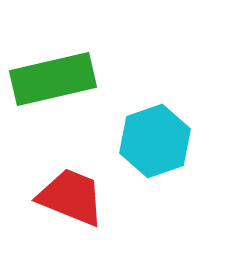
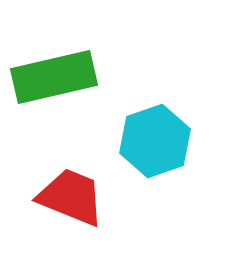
green rectangle: moved 1 px right, 2 px up
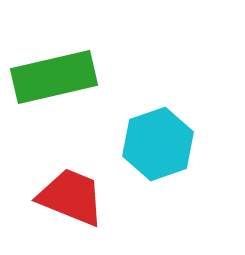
cyan hexagon: moved 3 px right, 3 px down
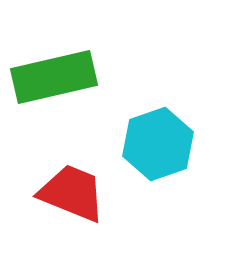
red trapezoid: moved 1 px right, 4 px up
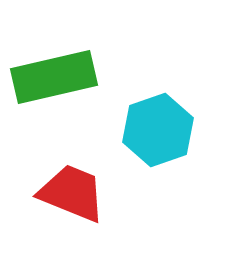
cyan hexagon: moved 14 px up
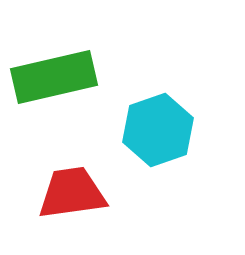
red trapezoid: rotated 30 degrees counterclockwise
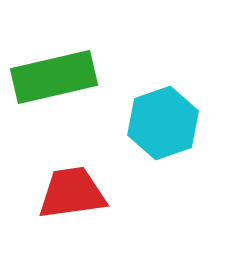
cyan hexagon: moved 5 px right, 7 px up
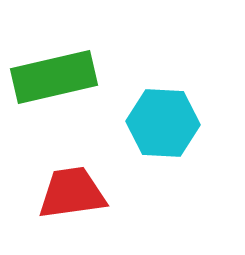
cyan hexagon: rotated 22 degrees clockwise
